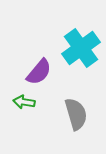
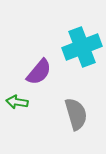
cyan cross: moved 1 px right, 1 px up; rotated 15 degrees clockwise
green arrow: moved 7 px left
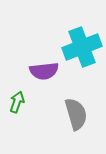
purple semicircle: moved 5 px right, 1 px up; rotated 44 degrees clockwise
green arrow: rotated 100 degrees clockwise
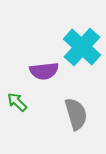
cyan cross: rotated 27 degrees counterclockwise
green arrow: rotated 65 degrees counterclockwise
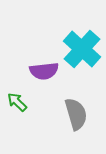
cyan cross: moved 2 px down
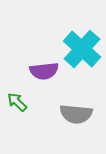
gray semicircle: rotated 112 degrees clockwise
